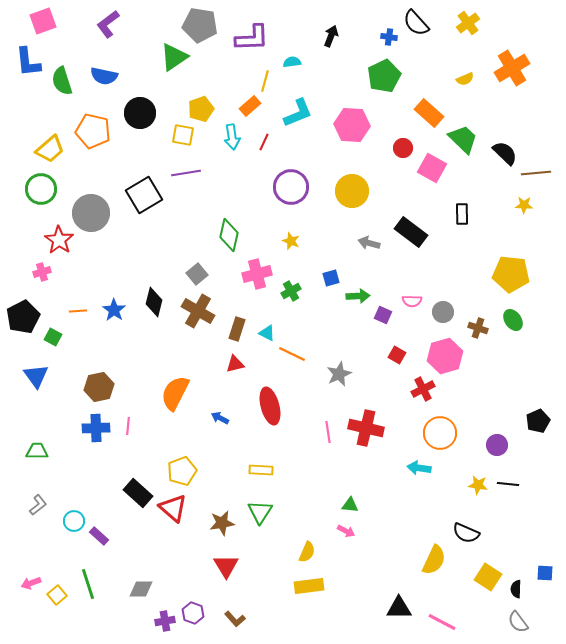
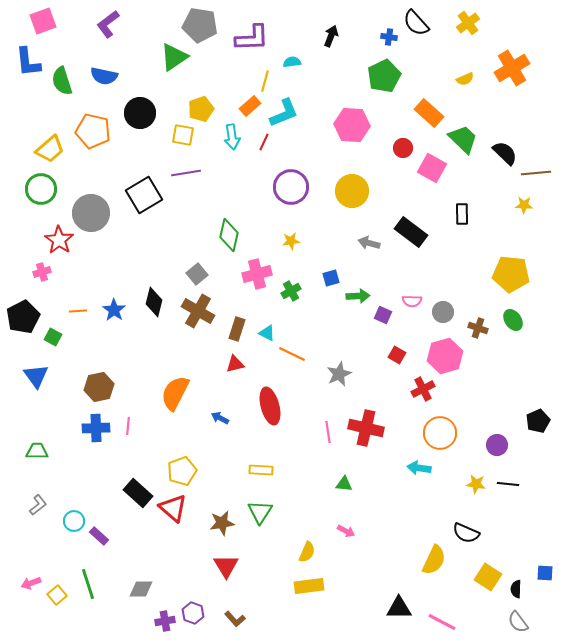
cyan L-shape at (298, 113): moved 14 px left
yellow star at (291, 241): rotated 30 degrees counterclockwise
yellow star at (478, 485): moved 2 px left, 1 px up
green triangle at (350, 505): moved 6 px left, 21 px up
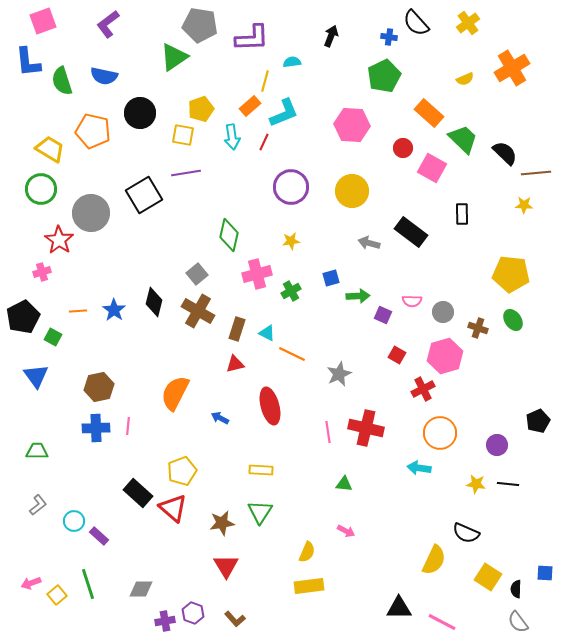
yellow trapezoid at (50, 149): rotated 108 degrees counterclockwise
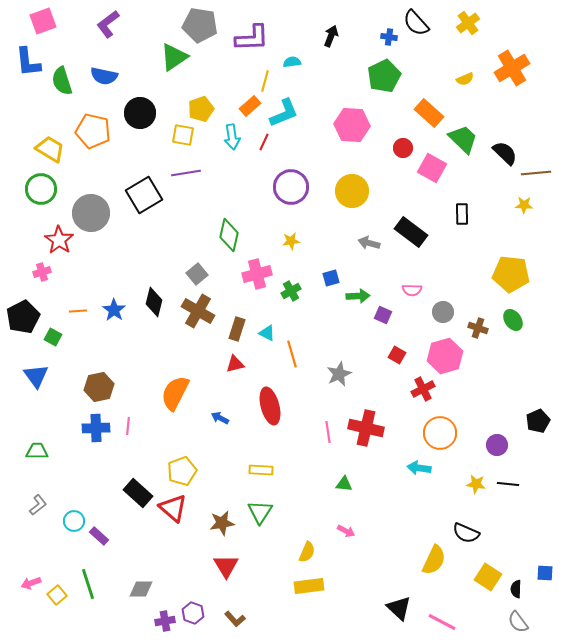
pink semicircle at (412, 301): moved 11 px up
orange line at (292, 354): rotated 48 degrees clockwise
black triangle at (399, 608): rotated 44 degrees clockwise
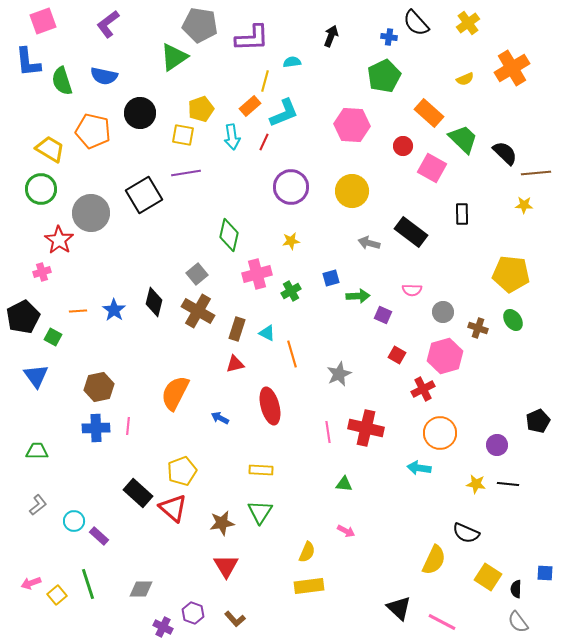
red circle at (403, 148): moved 2 px up
purple cross at (165, 621): moved 2 px left, 6 px down; rotated 36 degrees clockwise
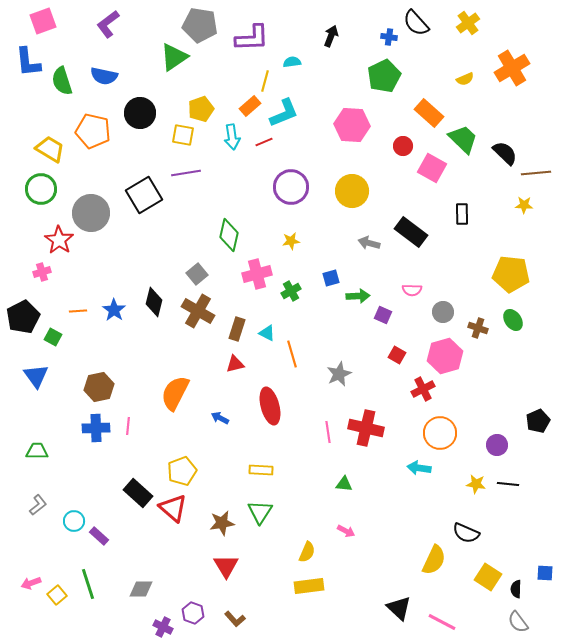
red line at (264, 142): rotated 42 degrees clockwise
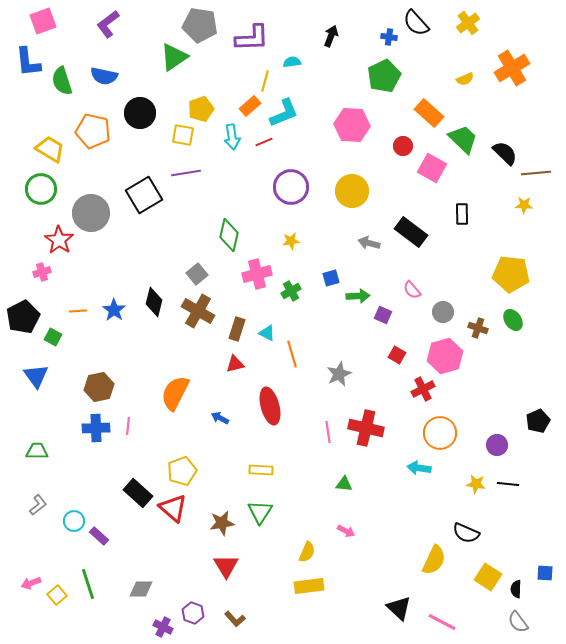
pink semicircle at (412, 290): rotated 48 degrees clockwise
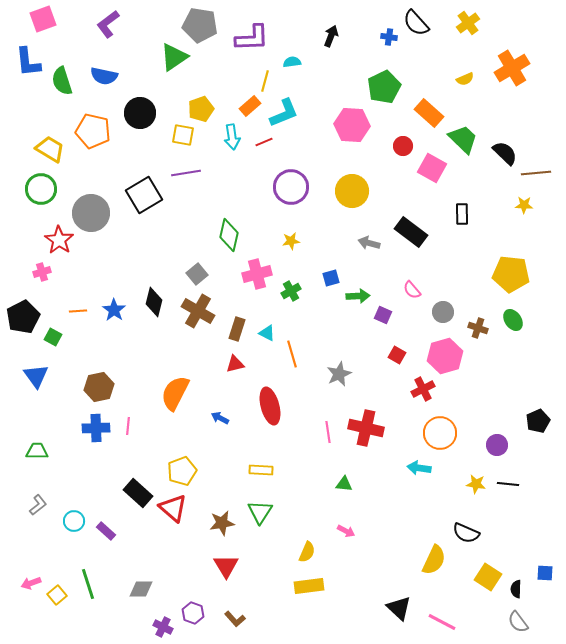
pink square at (43, 21): moved 2 px up
green pentagon at (384, 76): moved 11 px down
purple rectangle at (99, 536): moved 7 px right, 5 px up
